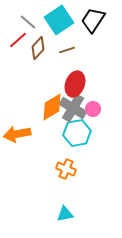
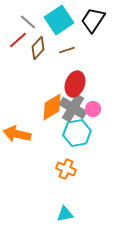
orange arrow: rotated 24 degrees clockwise
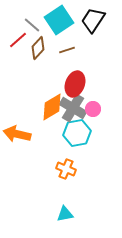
gray line: moved 4 px right, 3 px down
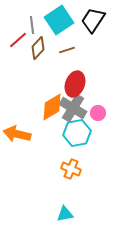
gray line: rotated 42 degrees clockwise
pink circle: moved 5 px right, 4 px down
orange cross: moved 5 px right
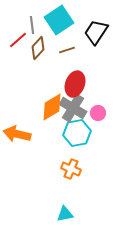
black trapezoid: moved 3 px right, 12 px down
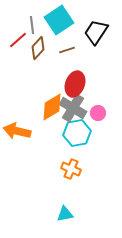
orange arrow: moved 3 px up
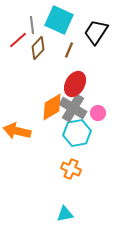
cyan square: rotated 32 degrees counterclockwise
brown line: moved 2 px right; rotated 49 degrees counterclockwise
red ellipse: rotated 10 degrees clockwise
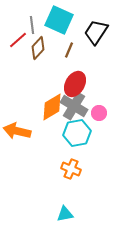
gray cross: moved 1 px right, 2 px up
pink circle: moved 1 px right
